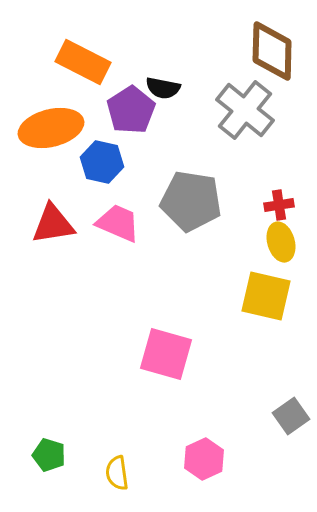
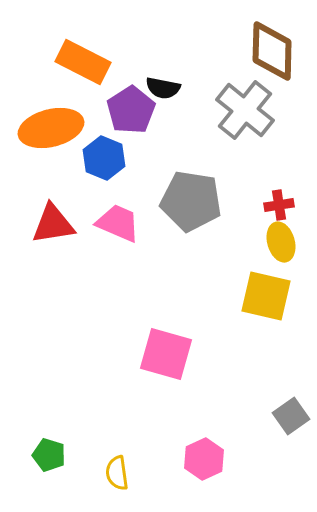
blue hexagon: moved 2 px right, 4 px up; rotated 9 degrees clockwise
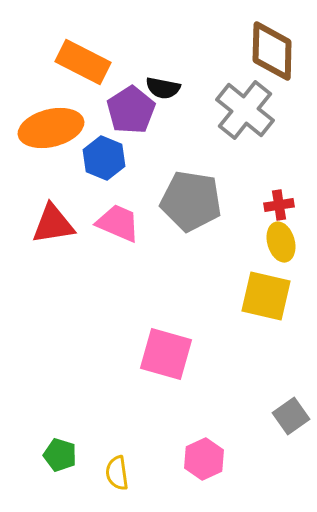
green pentagon: moved 11 px right
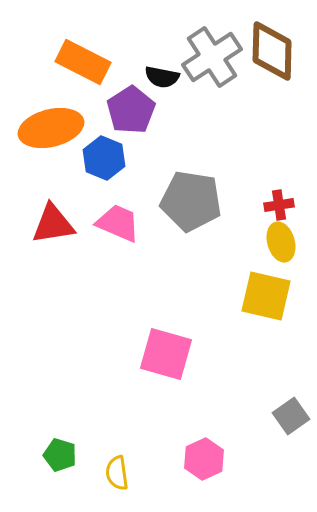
black semicircle: moved 1 px left, 11 px up
gray cross: moved 33 px left, 53 px up; rotated 18 degrees clockwise
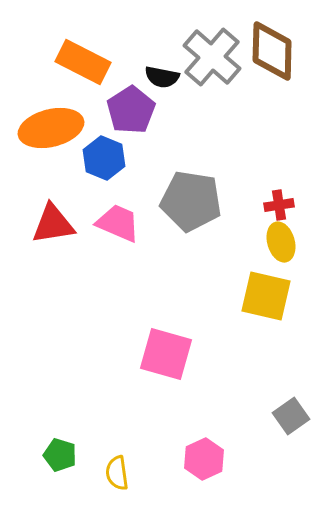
gray cross: rotated 16 degrees counterclockwise
